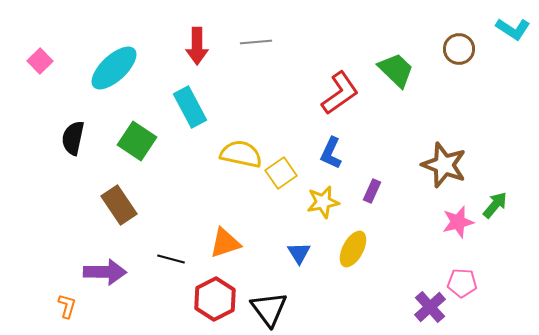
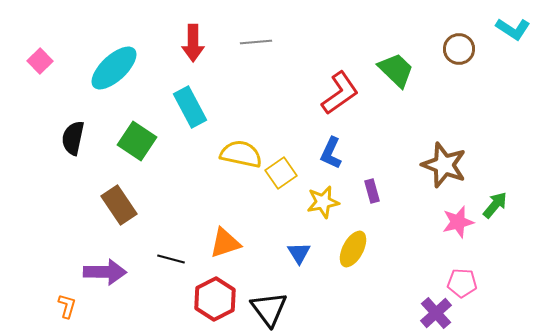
red arrow: moved 4 px left, 3 px up
purple rectangle: rotated 40 degrees counterclockwise
purple cross: moved 6 px right, 6 px down
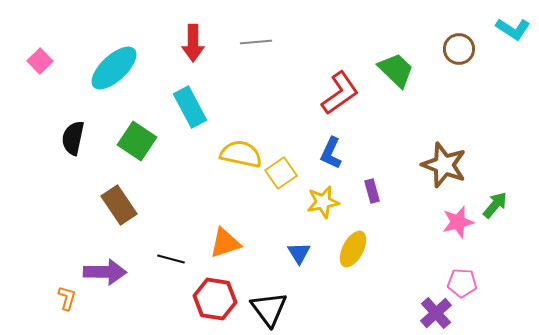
red hexagon: rotated 24 degrees counterclockwise
orange L-shape: moved 8 px up
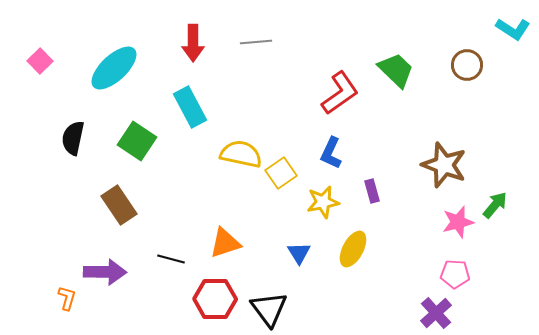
brown circle: moved 8 px right, 16 px down
pink pentagon: moved 7 px left, 9 px up
red hexagon: rotated 9 degrees counterclockwise
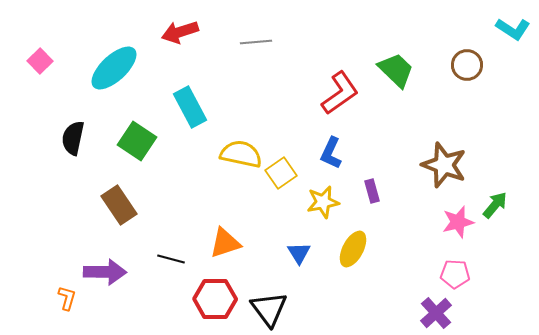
red arrow: moved 13 px left, 11 px up; rotated 72 degrees clockwise
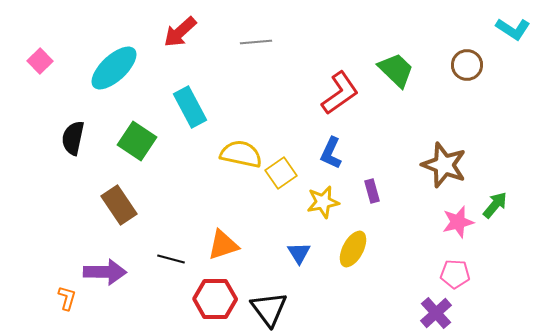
red arrow: rotated 24 degrees counterclockwise
orange triangle: moved 2 px left, 2 px down
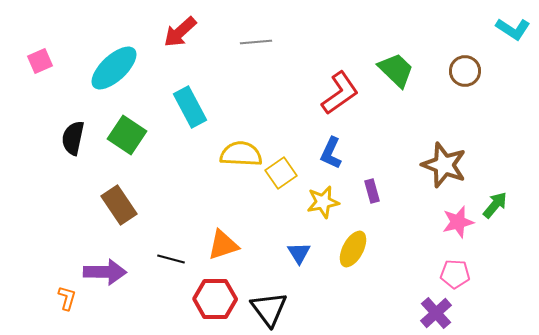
pink square: rotated 20 degrees clockwise
brown circle: moved 2 px left, 6 px down
green square: moved 10 px left, 6 px up
yellow semicircle: rotated 9 degrees counterclockwise
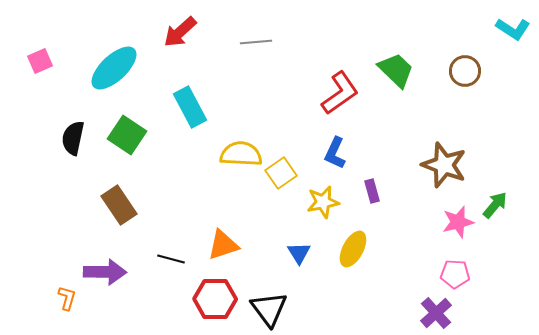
blue L-shape: moved 4 px right
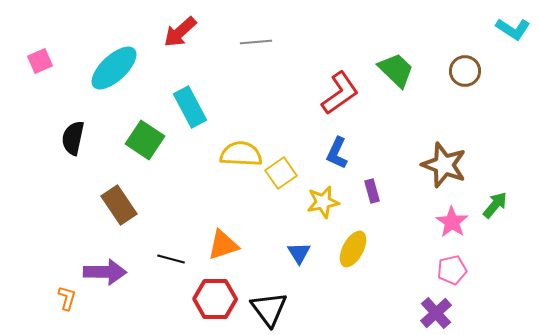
green square: moved 18 px right, 5 px down
blue L-shape: moved 2 px right
pink star: moved 6 px left; rotated 24 degrees counterclockwise
pink pentagon: moved 3 px left, 4 px up; rotated 16 degrees counterclockwise
